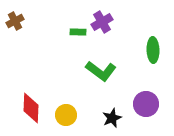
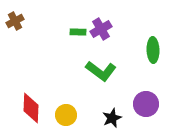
purple cross: moved 1 px left, 7 px down
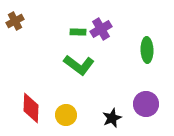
green ellipse: moved 6 px left
green L-shape: moved 22 px left, 6 px up
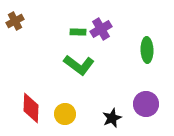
yellow circle: moved 1 px left, 1 px up
